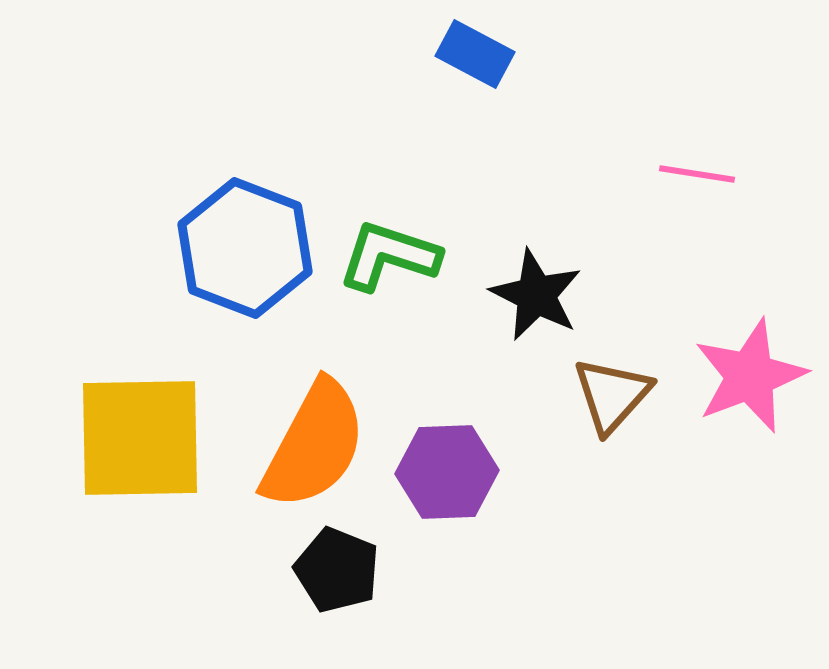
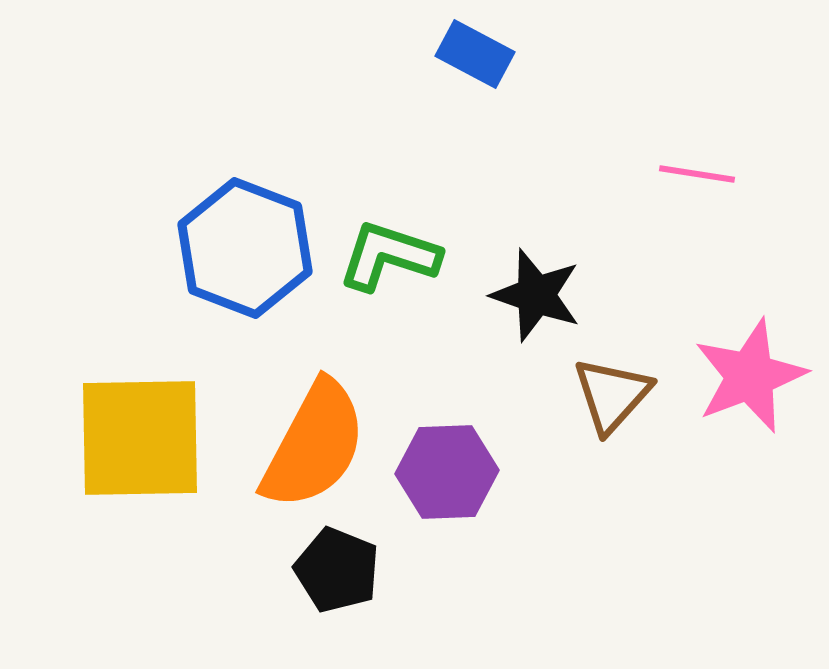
black star: rotated 8 degrees counterclockwise
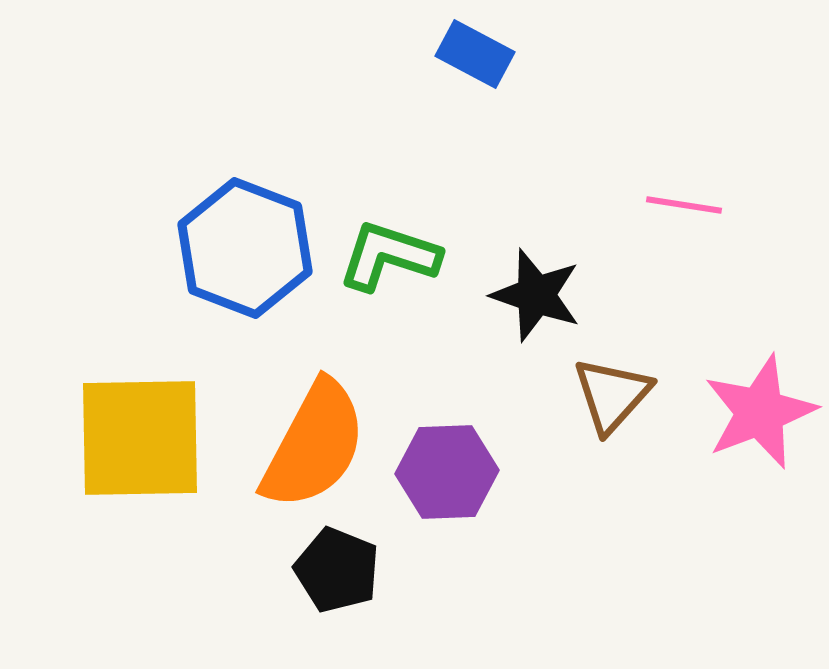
pink line: moved 13 px left, 31 px down
pink star: moved 10 px right, 36 px down
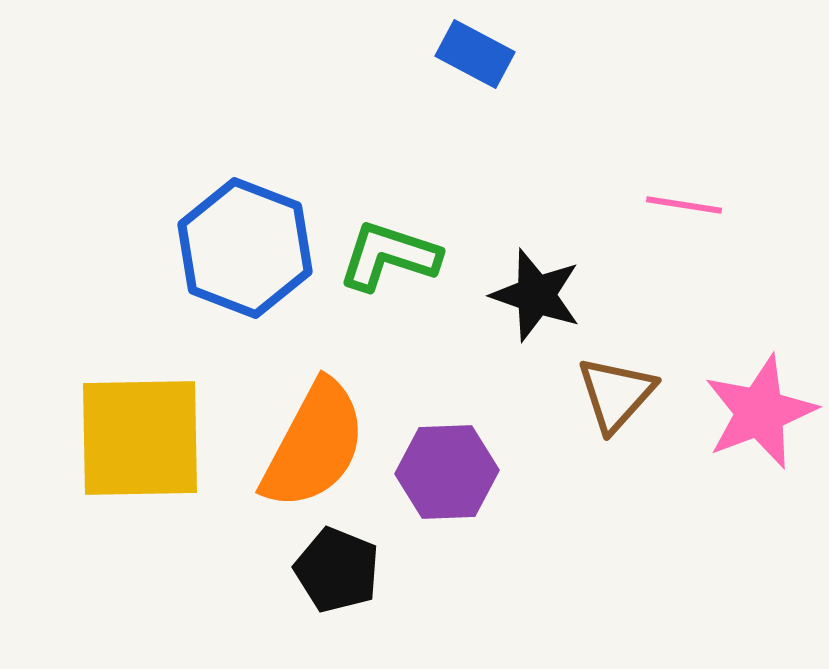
brown triangle: moved 4 px right, 1 px up
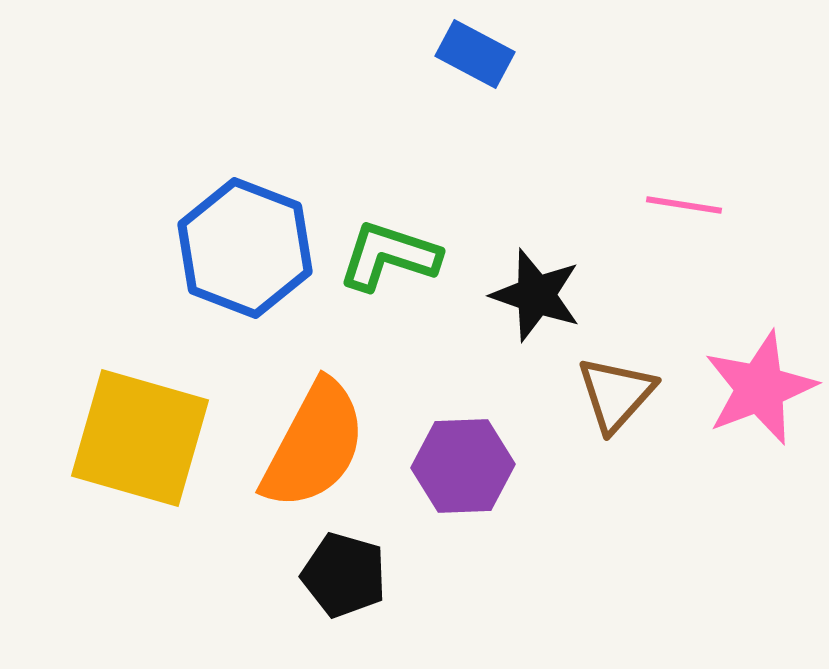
pink star: moved 24 px up
yellow square: rotated 17 degrees clockwise
purple hexagon: moved 16 px right, 6 px up
black pentagon: moved 7 px right, 5 px down; rotated 6 degrees counterclockwise
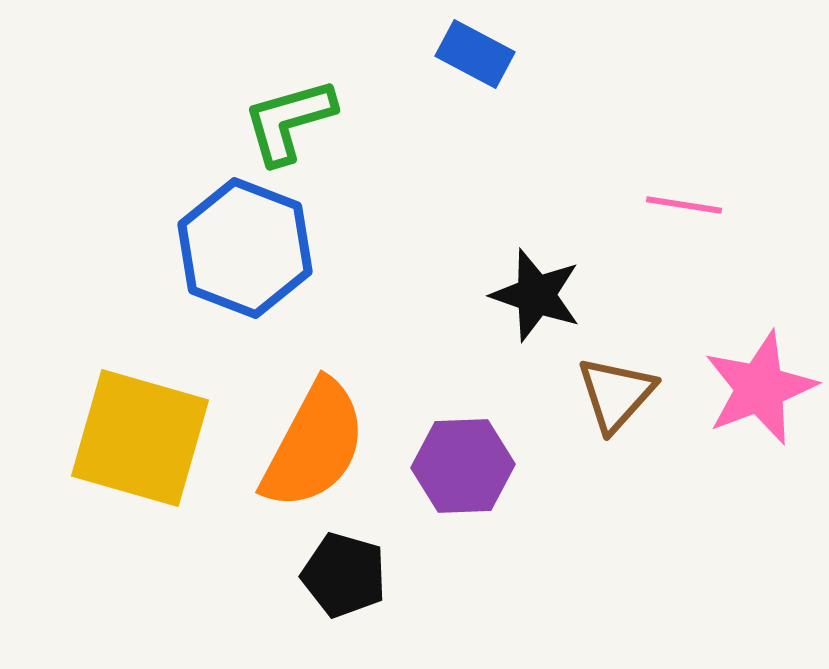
green L-shape: moved 100 px left, 135 px up; rotated 34 degrees counterclockwise
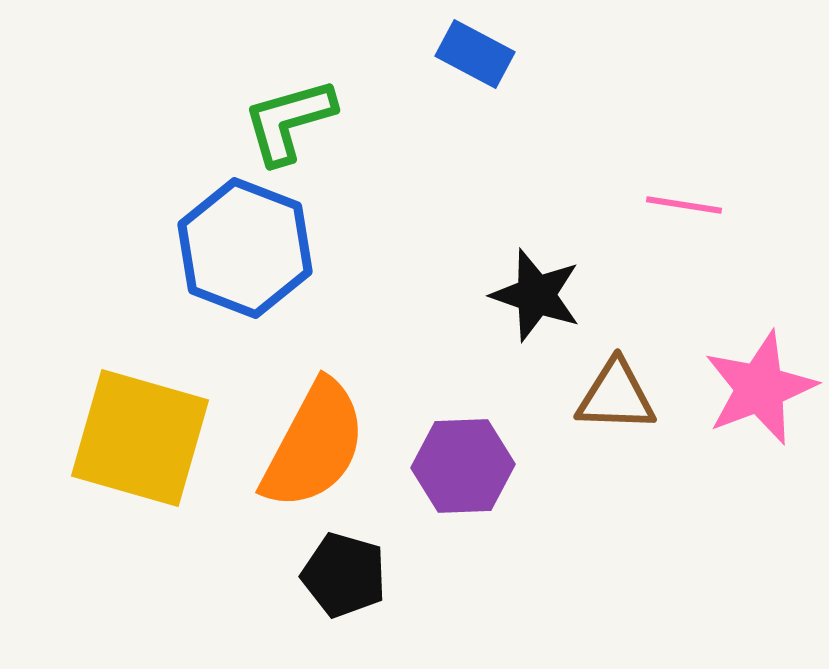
brown triangle: moved 2 px down; rotated 50 degrees clockwise
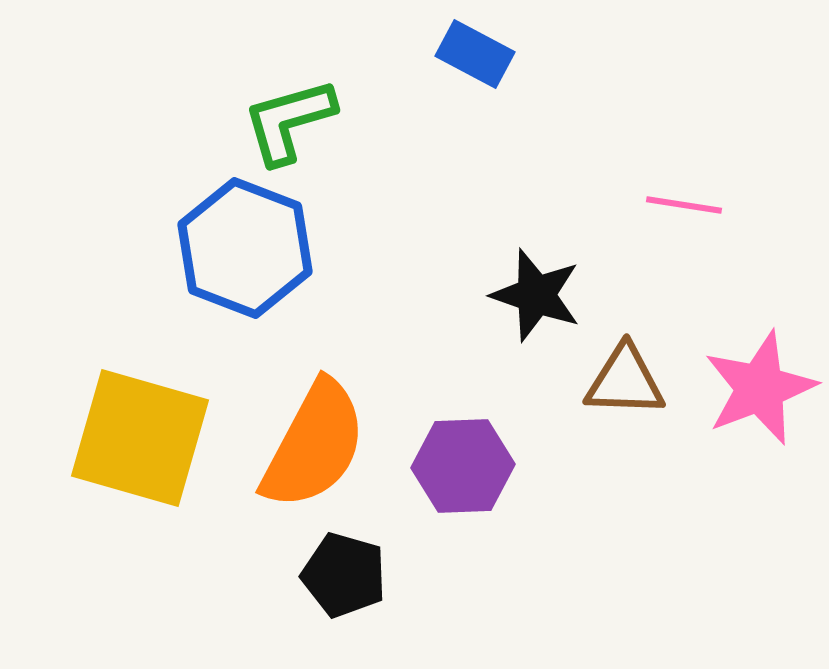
brown triangle: moved 9 px right, 15 px up
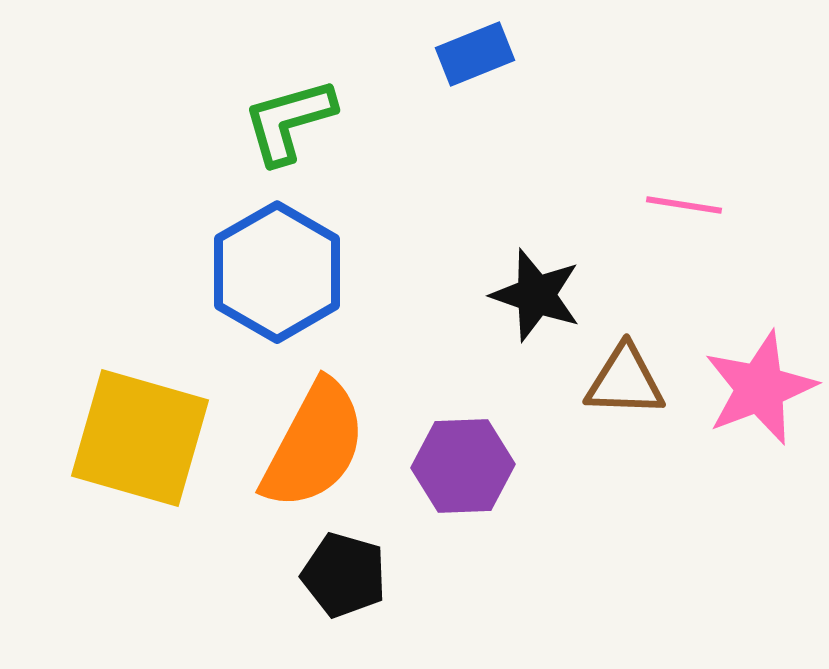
blue rectangle: rotated 50 degrees counterclockwise
blue hexagon: moved 32 px right, 24 px down; rotated 9 degrees clockwise
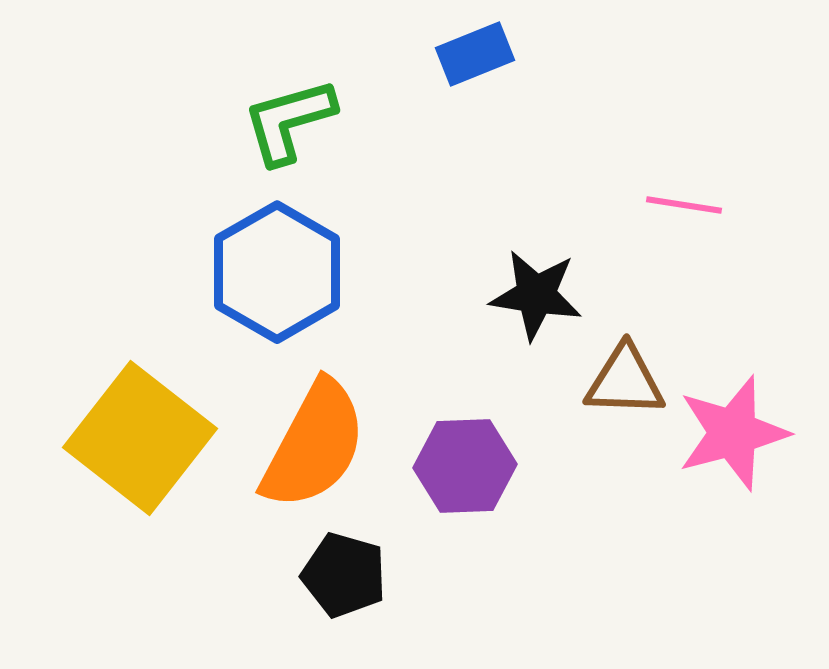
black star: rotated 10 degrees counterclockwise
pink star: moved 27 px left, 45 px down; rotated 6 degrees clockwise
yellow square: rotated 22 degrees clockwise
purple hexagon: moved 2 px right
